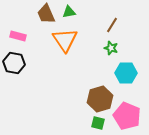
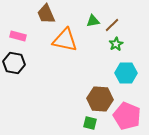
green triangle: moved 24 px right, 9 px down
brown line: rotated 14 degrees clockwise
orange triangle: rotated 44 degrees counterclockwise
green star: moved 5 px right, 4 px up; rotated 24 degrees clockwise
brown hexagon: rotated 20 degrees clockwise
green square: moved 8 px left
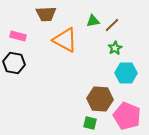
brown trapezoid: rotated 70 degrees counterclockwise
orange triangle: rotated 16 degrees clockwise
green star: moved 1 px left, 4 px down
